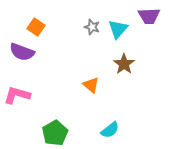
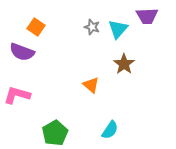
purple trapezoid: moved 2 px left
cyan semicircle: rotated 18 degrees counterclockwise
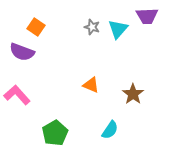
brown star: moved 9 px right, 30 px down
orange triangle: rotated 18 degrees counterclockwise
pink L-shape: rotated 32 degrees clockwise
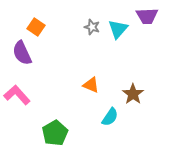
purple semicircle: moved 1 px down; rotated 45 degrees clockwise
cyan semicircle: moved 13 px up
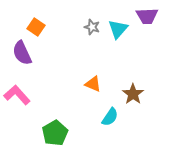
orange triangle: moved 2 px right, 1 px up
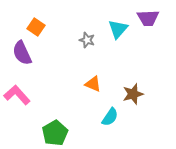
purple trapezoid: moved 1 px right, 2 px down
gray star: moved 5 px left, 13 px down
brown star: rotated 20 degrees clockwise
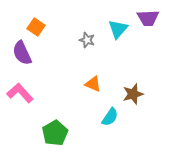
pink L-shape: moved 3 px right, 2 px up
